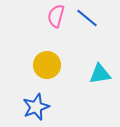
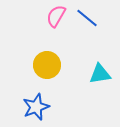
pink semicircle: rotated 15 degrees clockwise
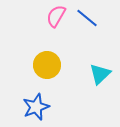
cyan triangle: rotated 35 degrees counterclockwise
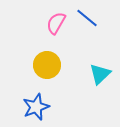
pink semicircle: moved 7 px down
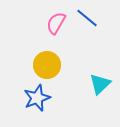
cyan triangle: moved 10 px down
blue star: moved 1 px right, 9 px up
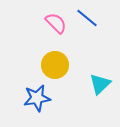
pink semicircle: rotated 105 degrees clockwise
yellow circle: moved 8 px right
blue star: rotated 12 degrees clockwise
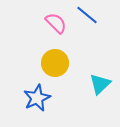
blue line: moved 3 px up
yellow circle: moved 2 px up
blue star: rotated 16 degrees counterclockwise
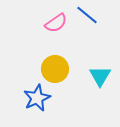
pink semicircle: rotated 100 degrees clockwise
yellow circle: moved 6 px down
cyan triangle: moved 8 px up; rotated 15 degrees counterclockwise
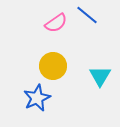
yellow circle: moved 2 px left, 3 px up
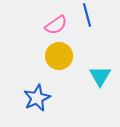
blue line: rotated 35 degrees clockwise
pink semicircle: moved 2 px down
yellow circle: moved 6 px right, 10 px up
